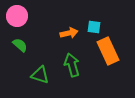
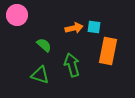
pink circle: moved 1 px up
orange arrow: moved 5 px right, 5 px up
green semicircle: moved 24 px right
orange rectangle: rotated 36 degrees clockwise
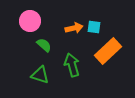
pink circle: moved 13 px right, 6 px down
orange rectangle: rotated 36 degrees clockwise
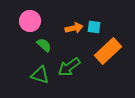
green arrow: moved 3 px left, 2 px down; rotated 110 degrees counterclockwise
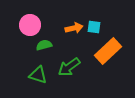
pink circle: moved 4 px down
green semicircle: rotated 56 degrees counterclockwise
green triangle: moved 2 px left
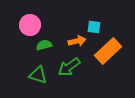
orange arrow: moved 3 px right, 13 px down
